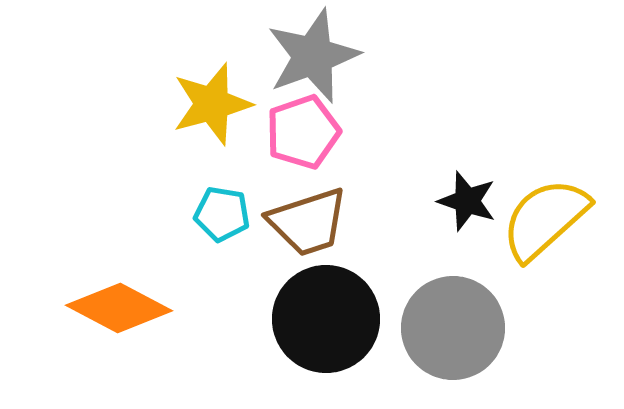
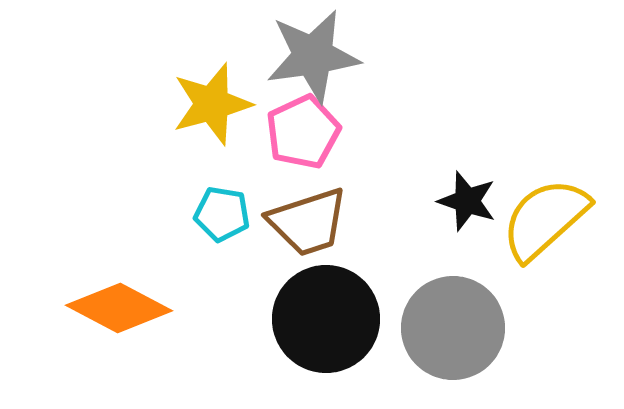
gray star: rotated 12 degrees clockwise
pink pentagon: rotated 6 degrees counterclockwise
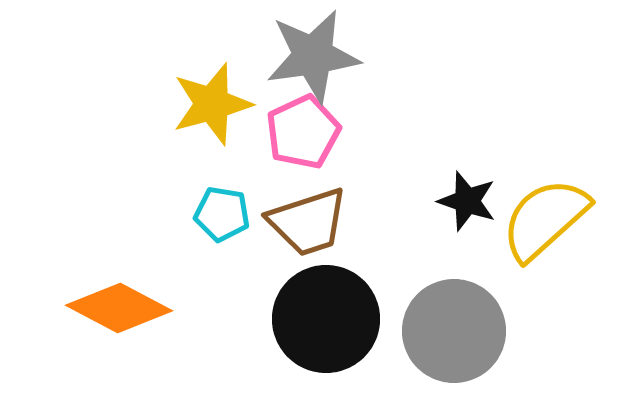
gray circle: moved 1 px right, 3 px down
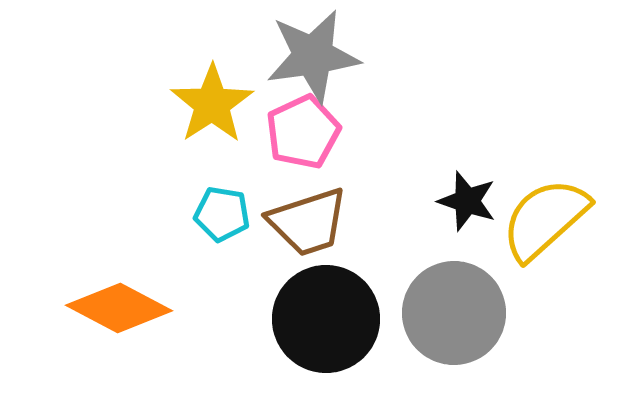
yellow star: rotated 18 degrees counterclockwise
gray circle: moved 18 px up
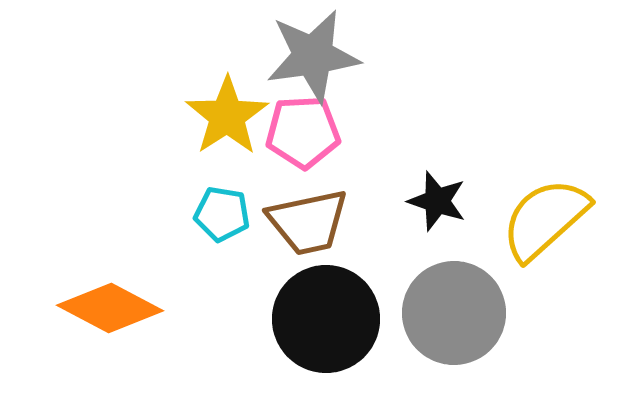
yellow star: moved 15 px right, 12 px down
pink pentagon: rotated 22 degrees clockwise
black star: moved 30 px left
brown trapezoid: rotated 6 degrees clockwise
orange diamond: moved 9 px left
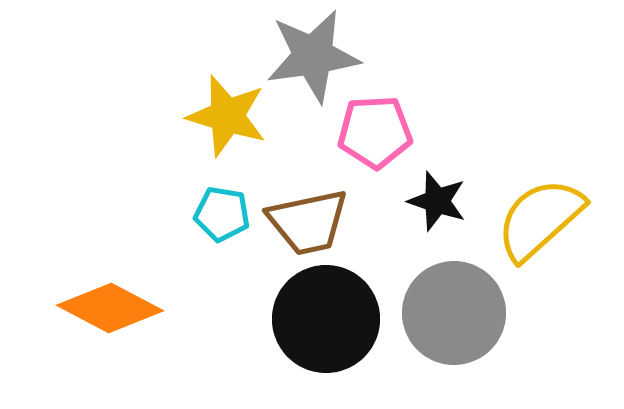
yellow star: rotated 22 degrees counterclockwise
pink pentagon: moved 72 px right
yellow semicircle: moved 5 px left
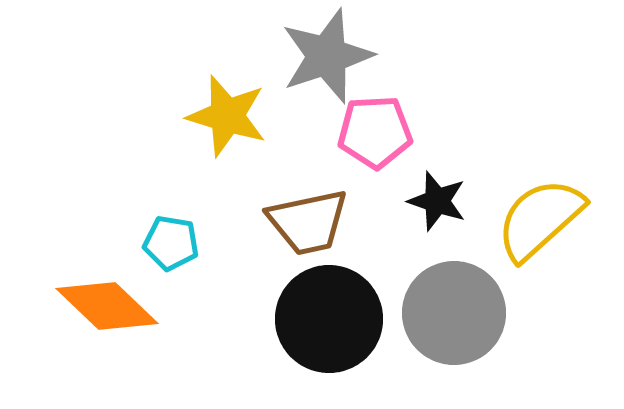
gray star: moved 14 px right; rotated 10 degrees counterclockwise
cyan pentagon: moved 51 px left, 29 px down
orange diamond: moved 3 px left, 2 px up; rotated 16 degrees clockwise
black circle: moved 3 px right
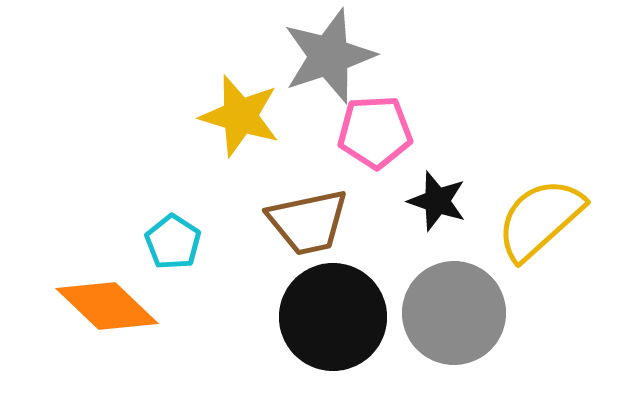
gray star: moved 2 px right
yellow star: moved 13 px right
cyan pentagon: moved 2 px right, 1 px up; rotated 24 degrees clockwise
black circle: moved 4 px right, 2 px up
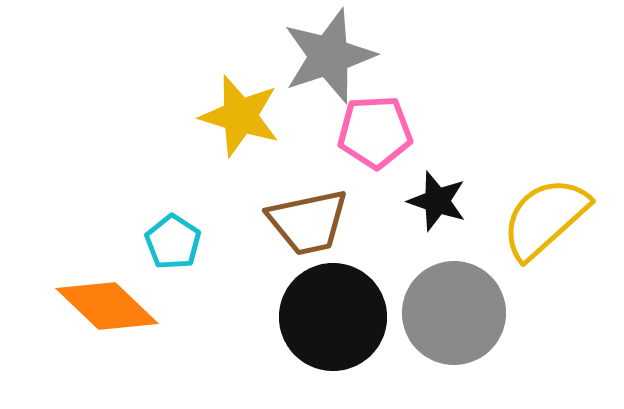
yellow semicircle: moved 5 px right, 1 px up
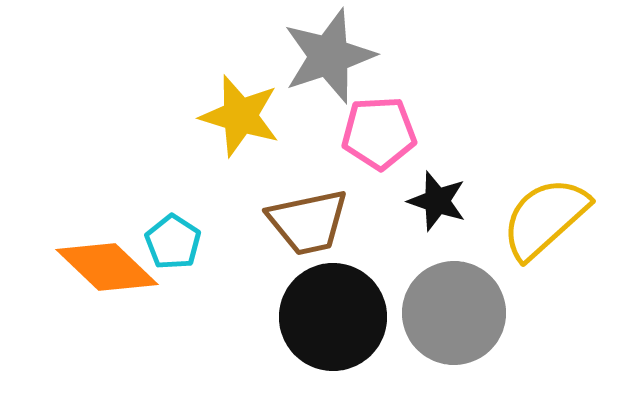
pink pentagon: moved 4 px right, 1 px down
orange diamond: moved 39 px up
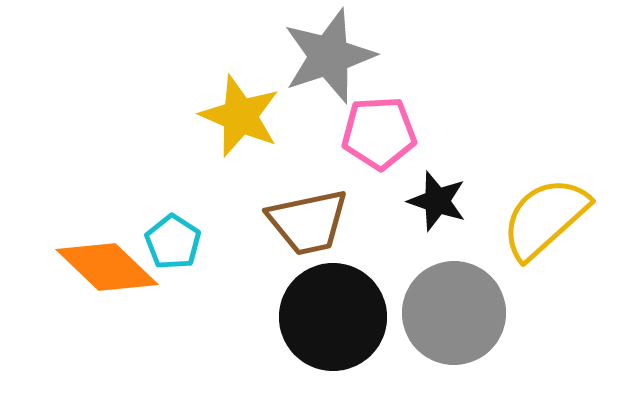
yellow star: rotated 6 degrees clockwise
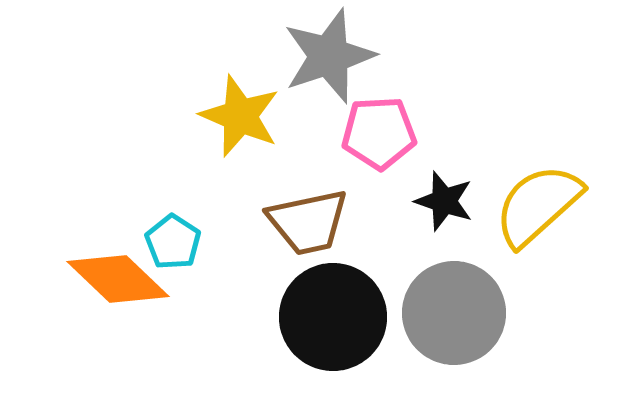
black star: moved 7 px right
yellow semicircle: moved 7 px left, 13 px up
orange diamond: moved 11 px right, 12 px down
